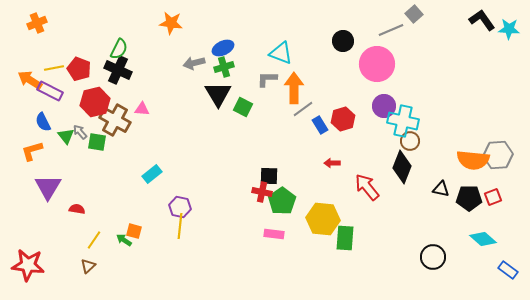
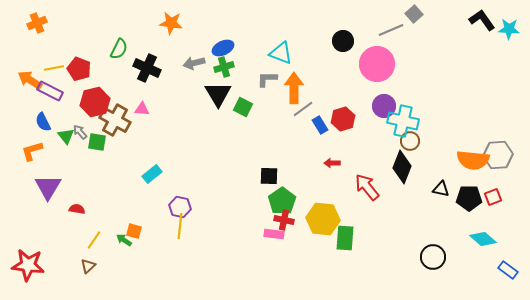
black cross at (118, 70): moved 29 px right, 2 px up
red cross at (262, 192): moved 22 px right, 28 px down
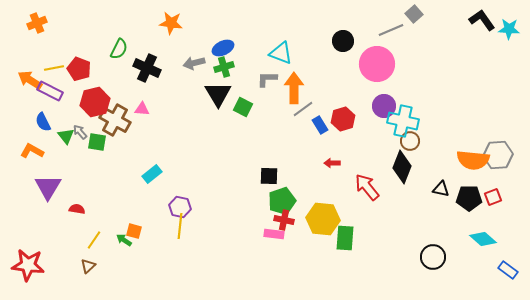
orange L-shape at (32, 151): rotated 45 degrees clockwise
green pentagon at (282, 201): rotated 16 degrees clockwise
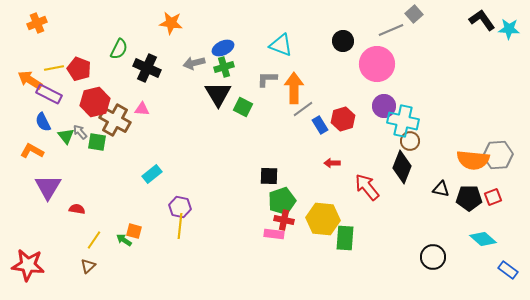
cyan triangle at (281, 53): moved 8 px up
purple rectangle at (50, 91): moved 1 px left, 3 px down
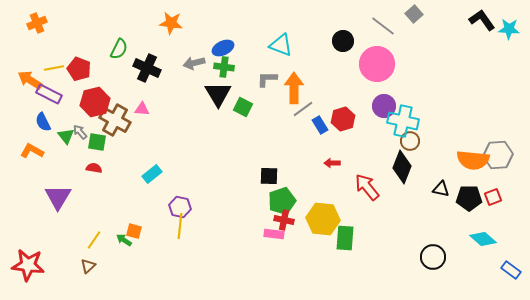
gray line at (391, 30): moved 8 px left, 4 px up; rotated 60 degrees clockwise
green cross at (224, 67): rotated 24 degrees clockwise
purple triangle at (48, 187): moved 10 px right, 10 px down
red semicircle at (77, 209): moved 17 px right, 41 px up
blue rectangle at (508, 270): moved 3 px right
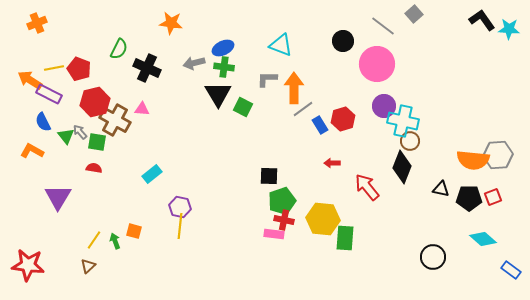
green arrow at (124, 240): moved 9 px left, 1 px down; rotated 35 degrees clockwise
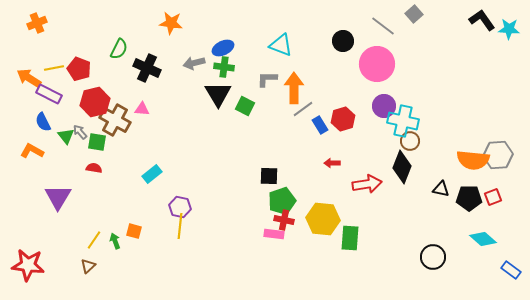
orange arrow at (30, 80): moved 1 px left, 2 px up
green square at (243, 107): moved 2 px right, 1 px up
red arrow at (367, 187): moved 3 px up; rotated 120 degrees clockwise
green rectangle at (345, 238): moved 5 px right
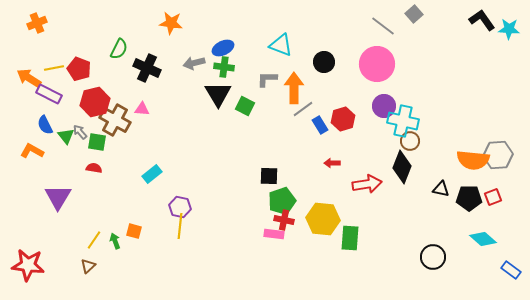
black circle at (343, 41): moved 19 px left, 21 px down
blue semicircle at (43, 122): moved 2 px right, 3 px down
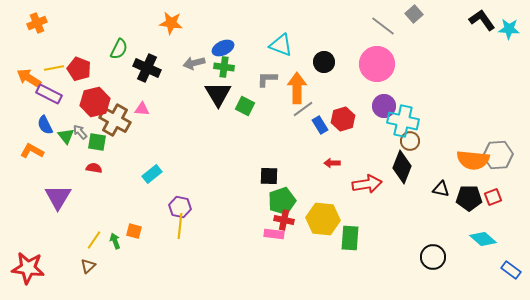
orange arrow at (294, 88): moved 3 px right
red star at (28, 265): moved 3 px down
